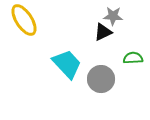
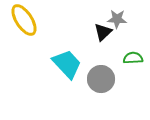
gray star: moved 4 px right, 3 px down
black triangle: rotated 18 degrees counterclockwise
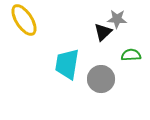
green semicircle: moved 2 px left, 3 px up
cyan trapezoid: rotated 128 degrees counterclockwise
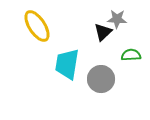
yellow ellipse: moved 13 px right, 6 px down
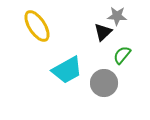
gray star: moved 3 px up
green semicircle: moved 9 px left; rotated 48 degrees counterclockwise
cyan trapezoid: moved 6 px down; rotated 128 degrees counterclockwise
gray circle: moved 3 px right, 4 px down
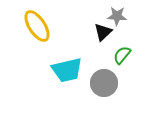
cyan trapezoid: rotated 16 degrees clockwise
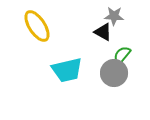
gray star: moved 3 px left
black triangle: rotated 48 degrees counterclockwise
gray circle: moved 10 px right, 10 px up
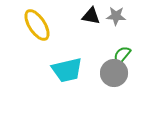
gray star: moved 2 px right
yellow ellipse: moved 1 px up
black triangle: moved 12 px left, 16 px up; rotated 18 degrees counterclockwise
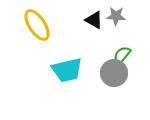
black triangle: moved 3 px right, 4 px down; rotated 18 degrees clockwise
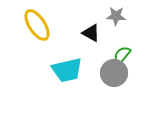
black triangle: moved 3 px left, 13 px down
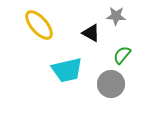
yellow ellipse: moved 2 px right; rotated 8 degrees counterclockwise
gray circle: moved 3 px left, 11 px down
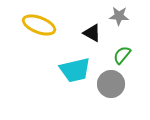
gray star: moved 3 px right
yellow ellipse: rotated 28 degrees counterclockwise
black triangle: moved 1 px right
cyan trapezoid: moved 8 px right
